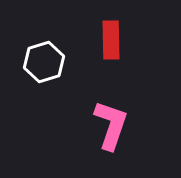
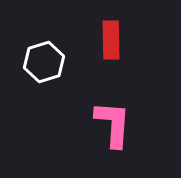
pink L-shape: moved 2 px right, 1 px up; rotated 15 degrees counterclockwise
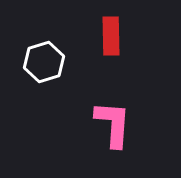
red rectangle: moved 4 px up
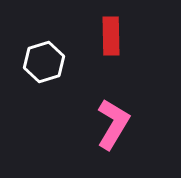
pink L-shape: rotated 27 degrees clockwise
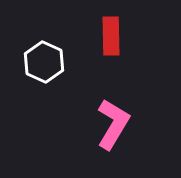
white hexagon: rotated 18 degrees counterclockwise
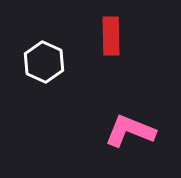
pink L-shape: moved 17 px right, 7 px down; rotated 99 degrees counterclockwise
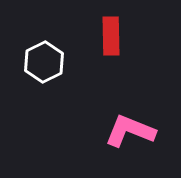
white hexagon: rotated 9 degrees clockwise
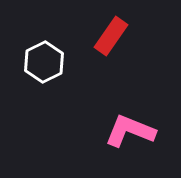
red rectangle: rotated 36 degrees clockwise
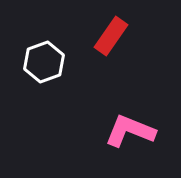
white hexagon: rotated 6 degrees clockwise
